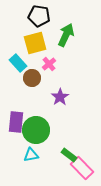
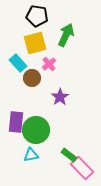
black pentagon: moved 2 px left
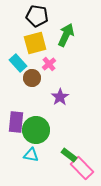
cyan triangle: rotated 21 degrees clockwise
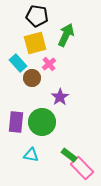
green circle: moved 6 px right, 8 px up
